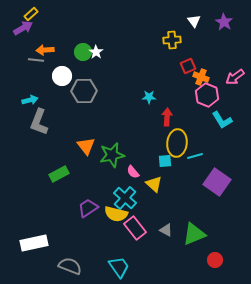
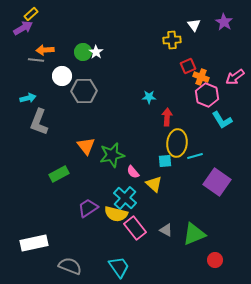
white triangle: moved 4 px down
cyan arrow: moved 2 px left, 2 px up
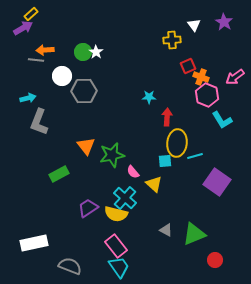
pink rectangle: moved 19 px left, 18 px down
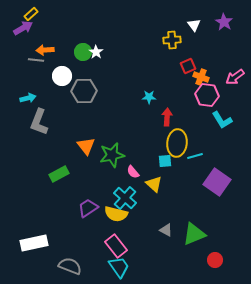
pink hexagon: rotated 15 degrees counterclockwise
